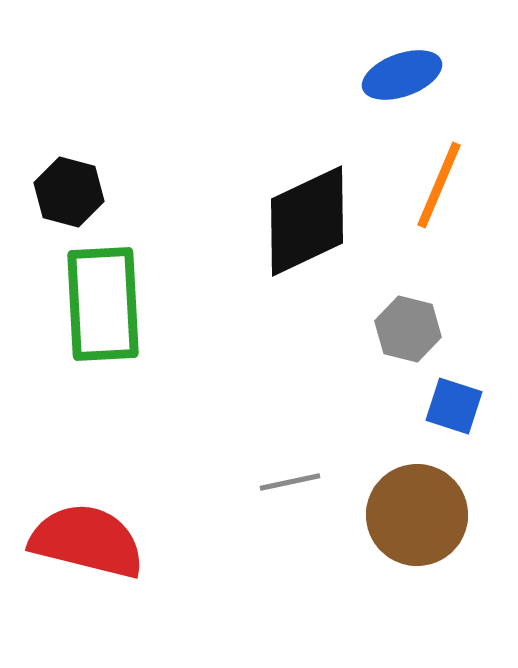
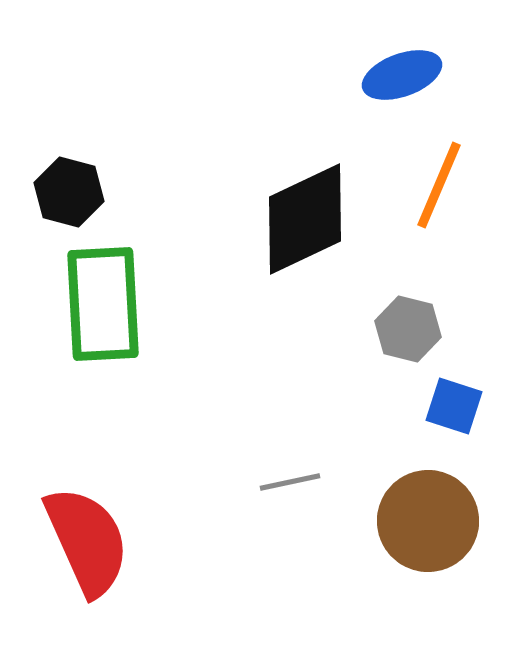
black diamond: moved 2 px left, 2 px up
brown circle: moved 11 px right, 6 px down
red semicircle: rotated 52 degrees clockwise
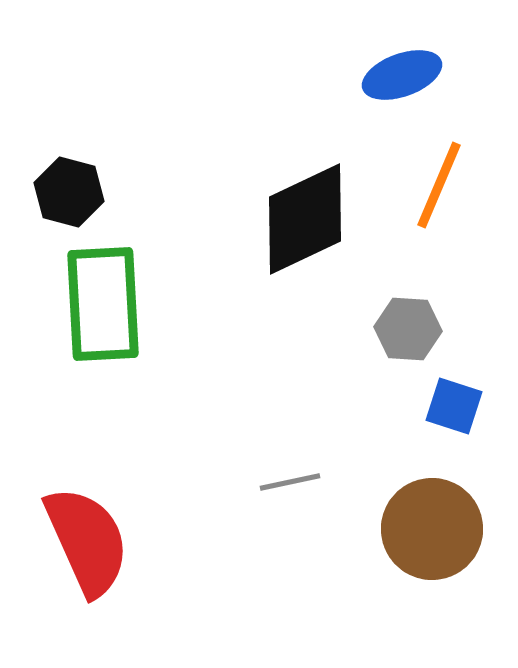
gray hexagon: rotated 10 degrees counterclockwise
brown circle: moved 4 px right, 8 px down
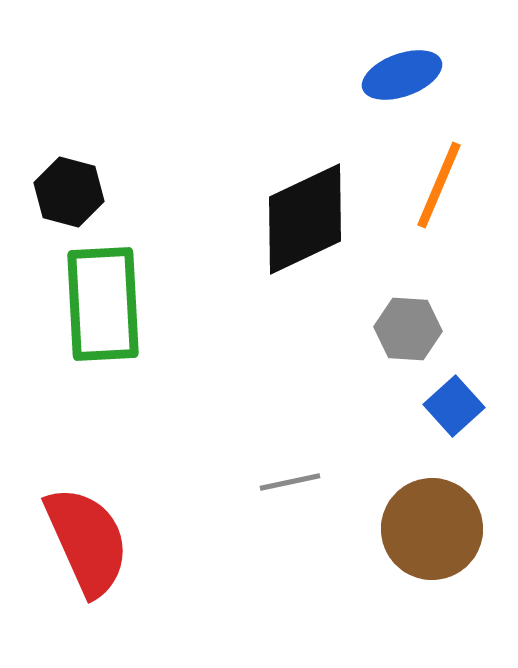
blue square: rotated 30 degrees clockwise
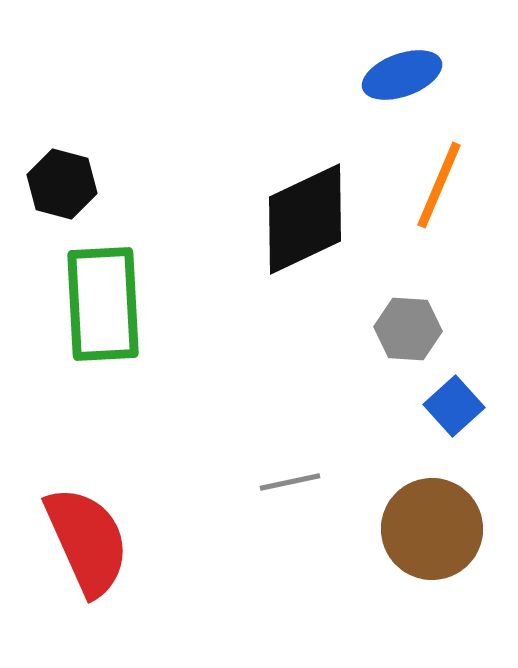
black hexagon: moved 7 px left, 8 px up
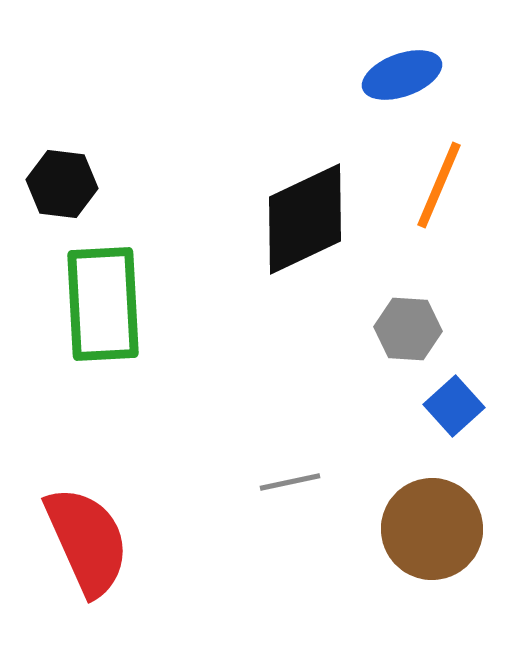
black hexagon: rotated 8 degrees counterclockwise
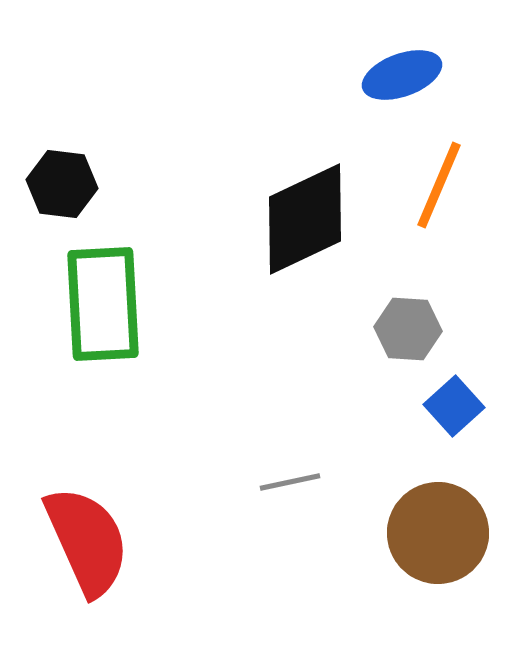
brown circle: moved 6 px right, 4 px down
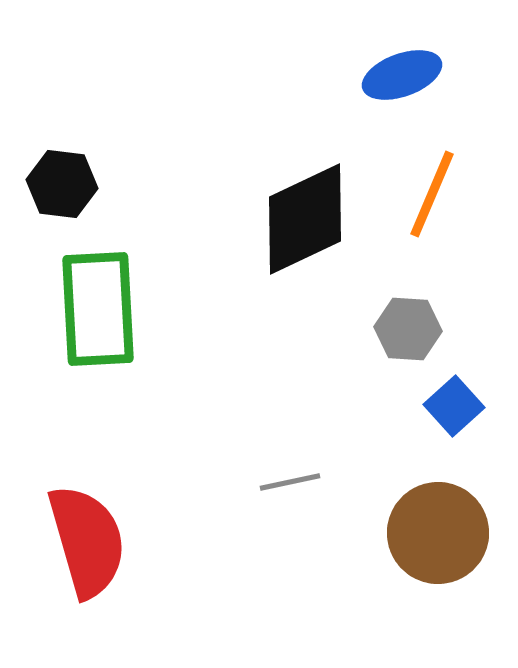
orange line: moved 7 px left, 9 px down
green rectangle: moved 5 px left, 5 px down
red semicircle: rotated 8 degrees clockwise
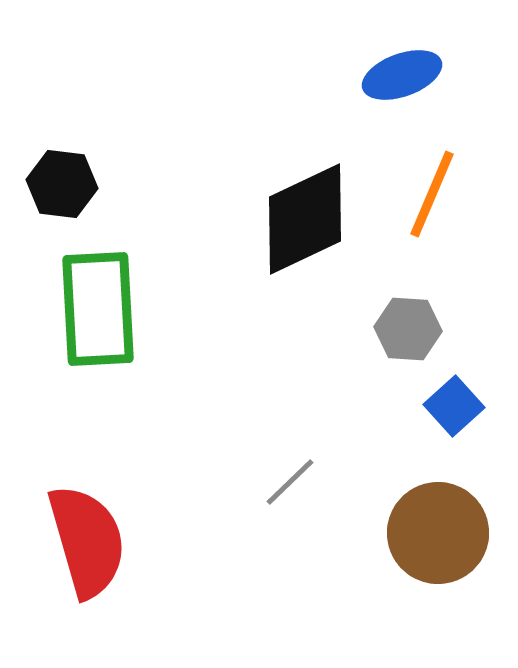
gray line: rotated 32 degrees counterclockwise
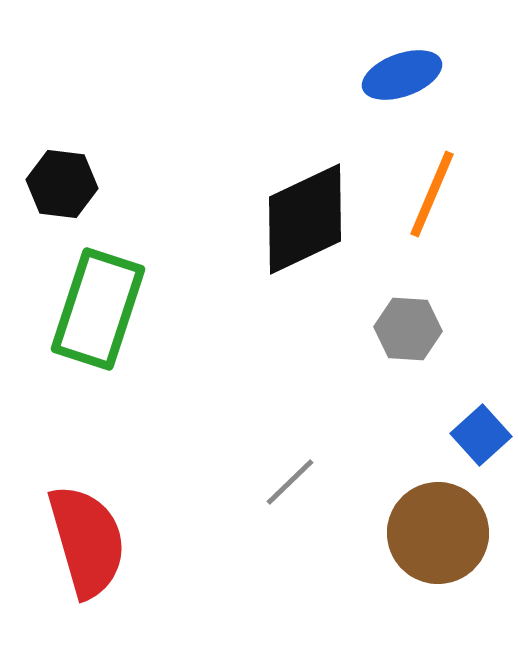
green rectangle: rotated 21 degrees clockwise
blue square: moved 27 px right, 29 px down
